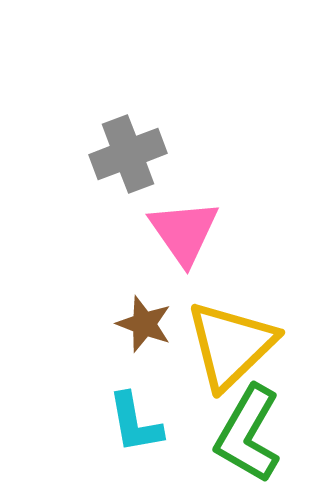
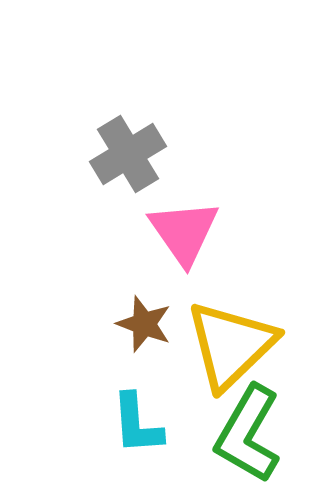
gray cross: rotated 10 degrees counterclockwise
cyan L-shape: moved 2 px right, 1 px down; rotated 6 degrees clockwise
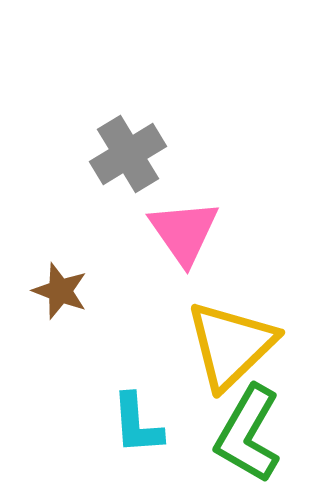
brown star: moved 84 px left, 33 px up
